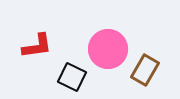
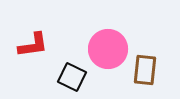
red L-shape: moved 4 px left, 1 px up
brown rectangle: rotated 24 degrees counterclockwise
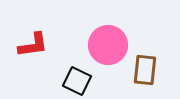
pink circle: moved 4 px up
black square: moved 5 px right, 4 px down
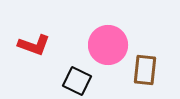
red L-shape: moved 1 px right; rotated 28 degrees clockwise
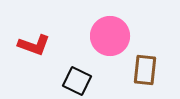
pink circle: moved 2 px right, 9 px up
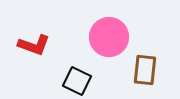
pink circle: moved 1 px left, 1 px down
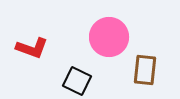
red L-shape: moved 2 px left, 3 px down
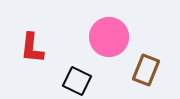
red L-shape: rotated 76 degrees clockwise
brown rectangle: moved 1 px right; rotated 16 degrees clockwise
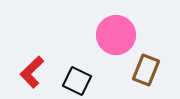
pink circle: moved 7 px right, 2 px up
red L-shape: moved 24 px down; rotated 40 degrees clockwise
